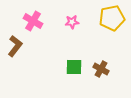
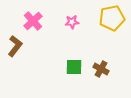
pink cross: rotated 18 degrees clockwise
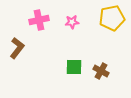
pink cross: moved 6 px right, 1 px up; rotated 30 degrees clockwise
brown L-shape: moved 2 px right, 2 px down
brown cross: moved 2 px down
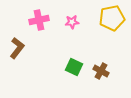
green square: rotated 24 degrees clockwise
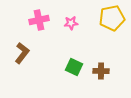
pink star: moved 1 px left, 1 px down
brown L-shape: moved 5 px right, 5 px down
brown cross: rotated 28 degrees counterclockwise
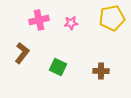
green square: moved 16 px left
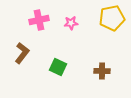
brown cross: moved 1 px right
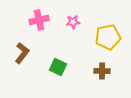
yellow pentagon: moved 4 px left, 19 px down
pink star: moved 2 px right, 1 px up
